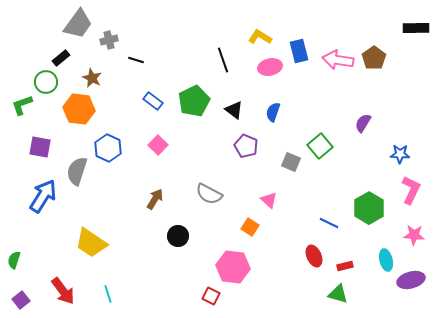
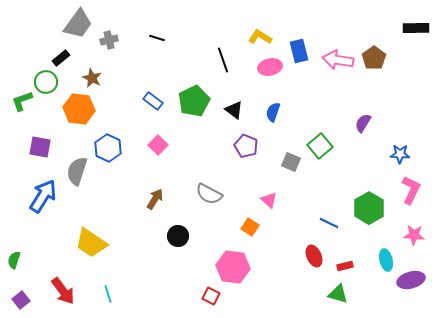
black line at (136, 60): moved 21 px right, 22 px up
green L-shape at (22, 105): moved 4 px up
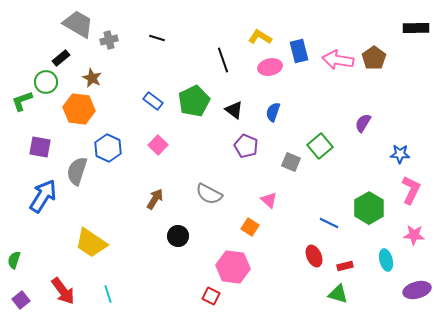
gray trapezoid at (78, 24): rotated 96 degrees counterclockwise
purple ellipse at (411, 280): moved 6 px right, 10 px down
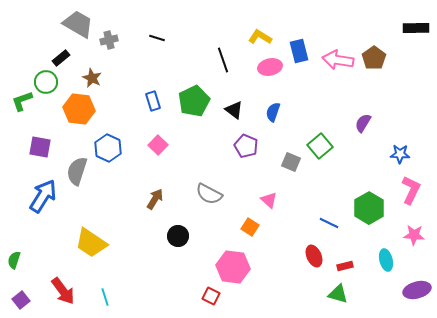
blue rectangle at (153, 101): rotated 36 degrees clockwise
cyan line at (108, 294): moved 3 px left, 3 px down
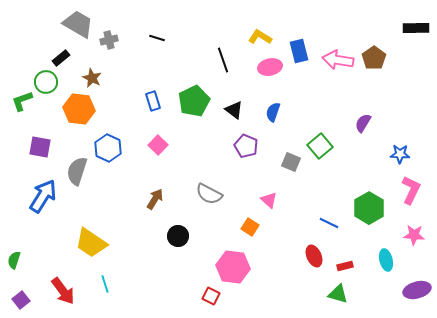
cyan line at (105, 297): moved 13 px up
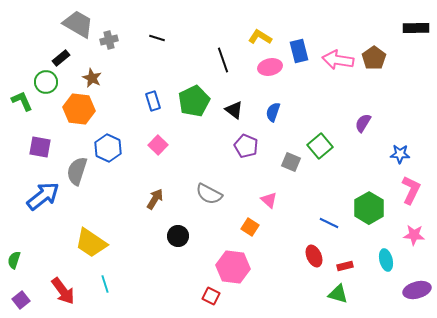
green L-shape at (22, 101): rotated 85 degrees clockwise
blue arrow at (43, 196): rotated 20 degrees clockwise
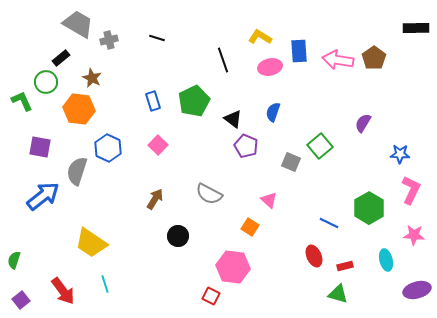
blue rectangle at (299, 51): rotated 10 degrees clockwise
black triangle at (234, 110): moved 1 px left, 9 px down
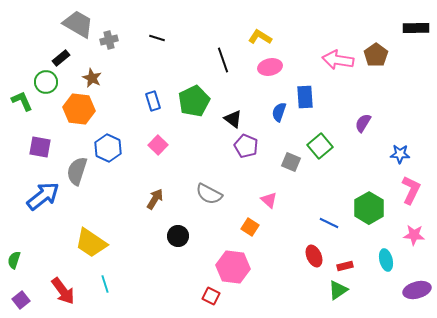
blue rectangle at (299, 51): moved 6 px right, 46 px down
brown pentagon at (374, 58): moved 2 px right, 3 px up
blue semicircle at (273, 112): moved 6 px right
green triangle at (338, 294): moved 4 px up; rotated 50 degrees counterclockwise
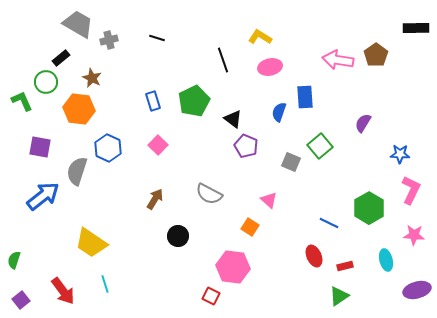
green triangle at (338, 290): moved 1 px right, 6 px down
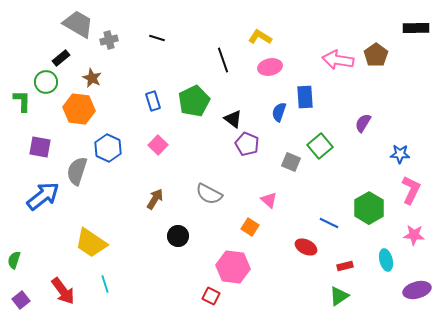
green L-shape at (22, 101): rotated 25 degrees clockwise
purple pentagon at (246, 146): moved 1 px right, 2 px up
red ellipse at (314, 256): moved 8 px left, 9 px up; rotated 40 degrees counterclockwise
